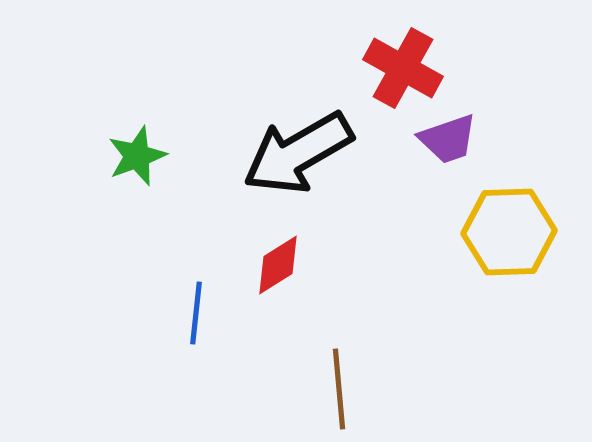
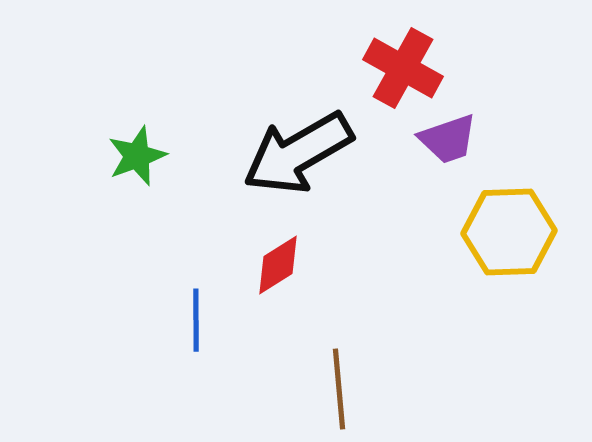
blue line: moved 7 px down; rotated 6 degrees counterclockwise
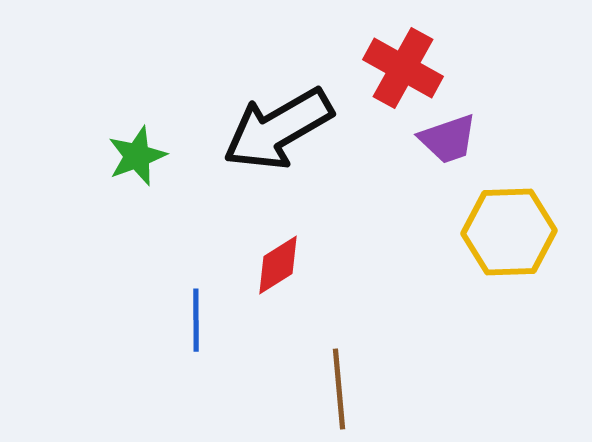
black arrow: moved 20 px left, 24 px up
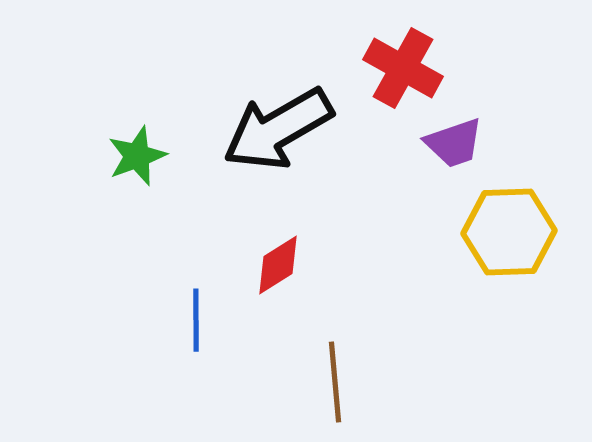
purple trapezoid: moved 6 px right, 4 px down
brown line: moved 4 px left, 7 px up
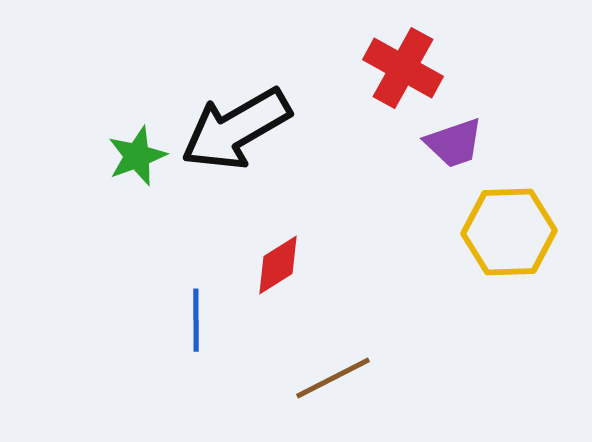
black arrow: moved 42 px left
brown line: moved 2 px left, 4 px up; rotated 68 degrees clockwise
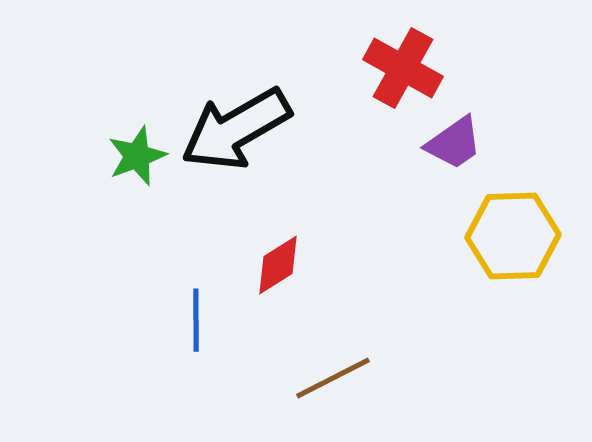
purple trapezoid: rotated 16 degrees counterclockwise
yellow hexagon: moved 4 px right, 4 px down
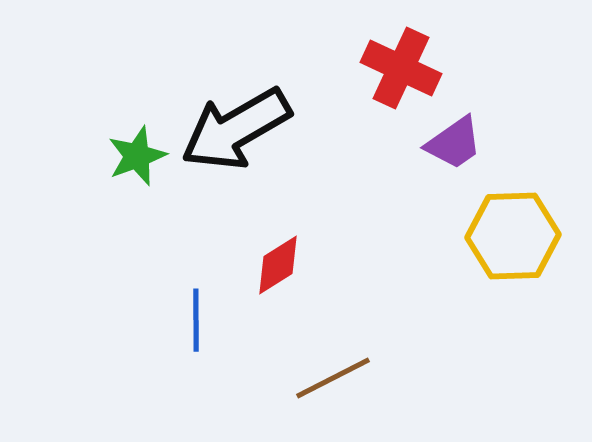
red cross: moved 2 px left; rotated 4 degrees counterclockwise
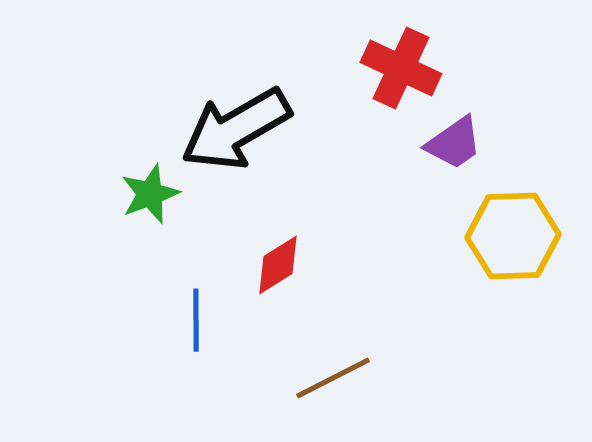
green star: moved 13 px right, 38 px down
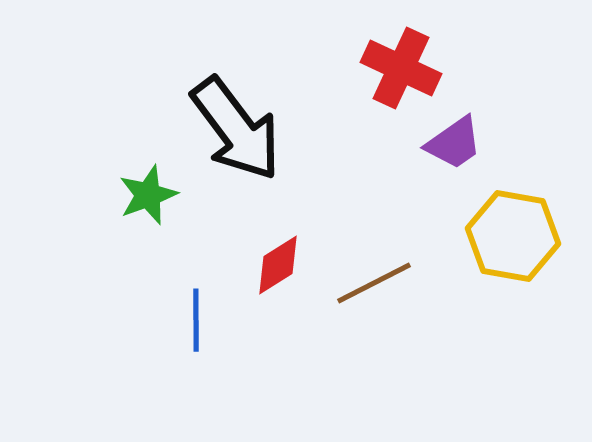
black arrow: rotated 97 degrees counterclockwise
green star: moved 2 px left, 1 px down
yellow hexagon: rotated 12 degrees clockwise
brown line: moved 41 px right, 95 px up
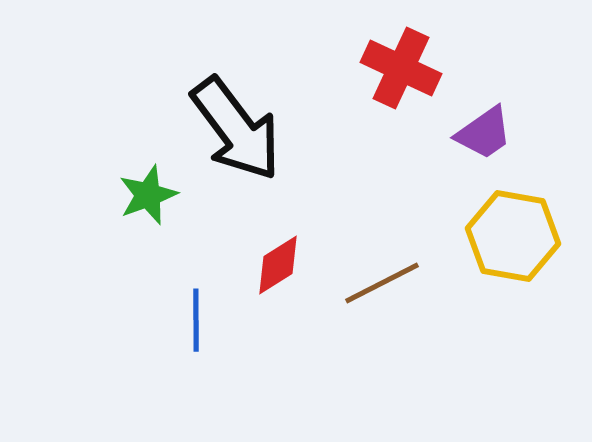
purple trapezoid: moved 30 px right, 10 px up
brown line: moved 8 px right
